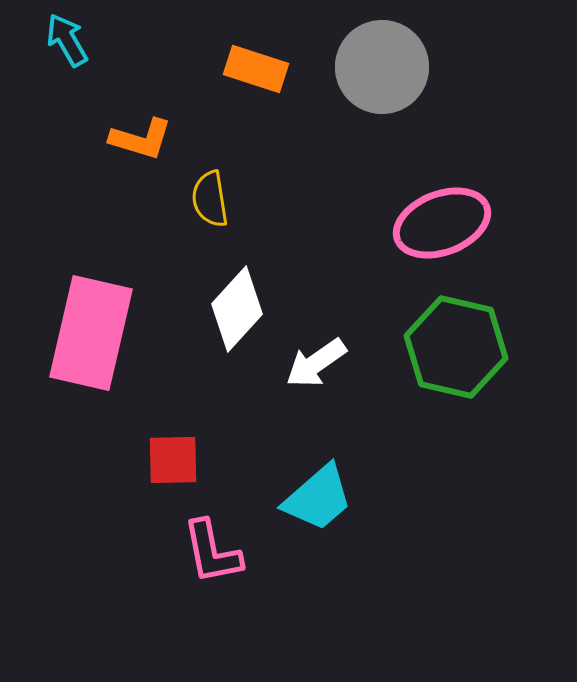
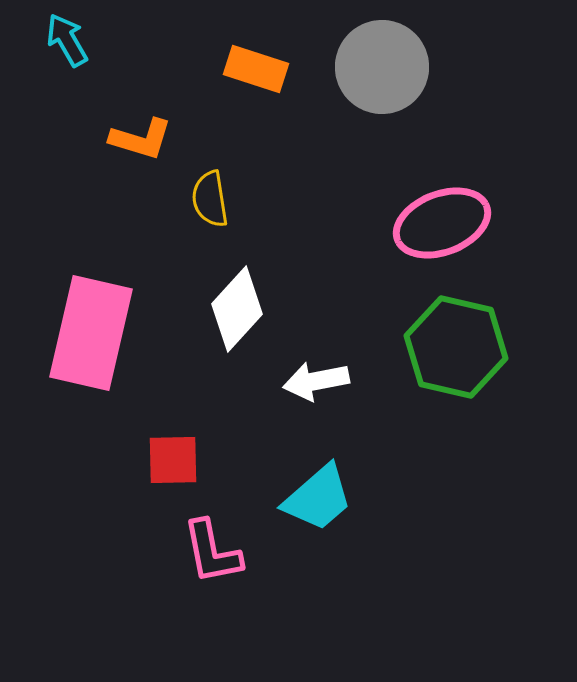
white arrow: moved 18 px down; rotated 24 degrees clockwise
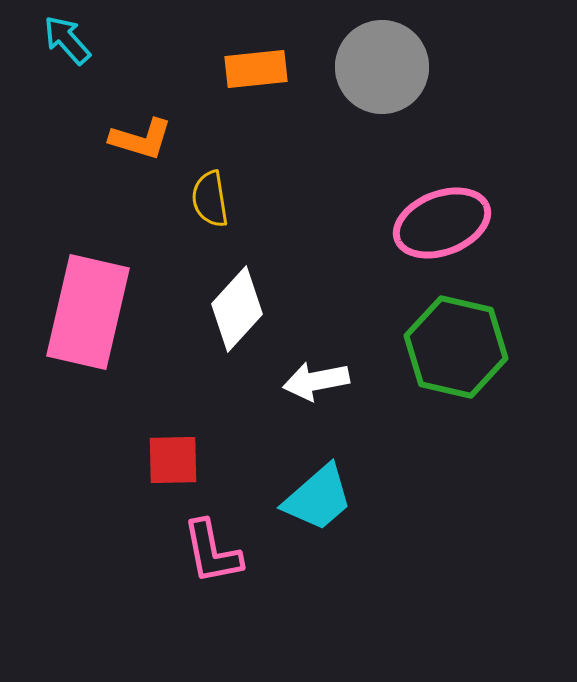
cyan arrow: rotated 12 degrees counterclockwise
orange rectangle: rotated 24 degrees counterclockwise
pink rectangle: moved 3 px left, 21 px up
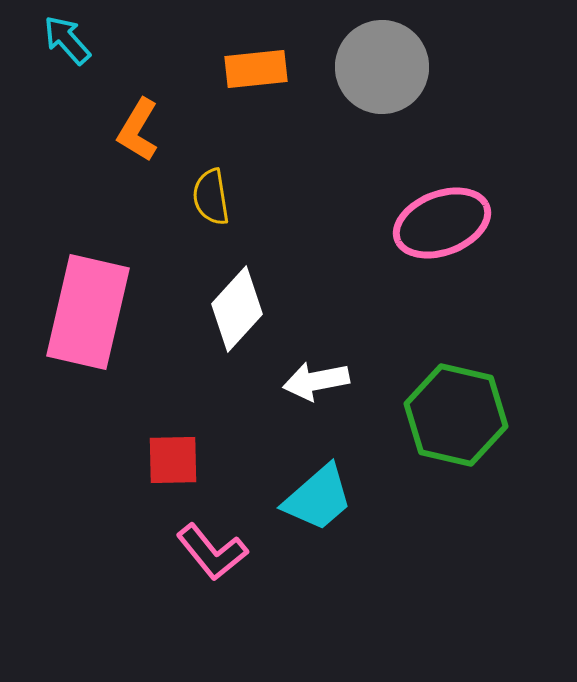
orange L-shape: moved 3 px left, 9 px up; rotated 104 degrees clockwise
yellow semicircle: moved 1 px right, 2 px up
green hexagon: moved 68 px down
pink L-shape: rotated 28 degrees counterclockwise
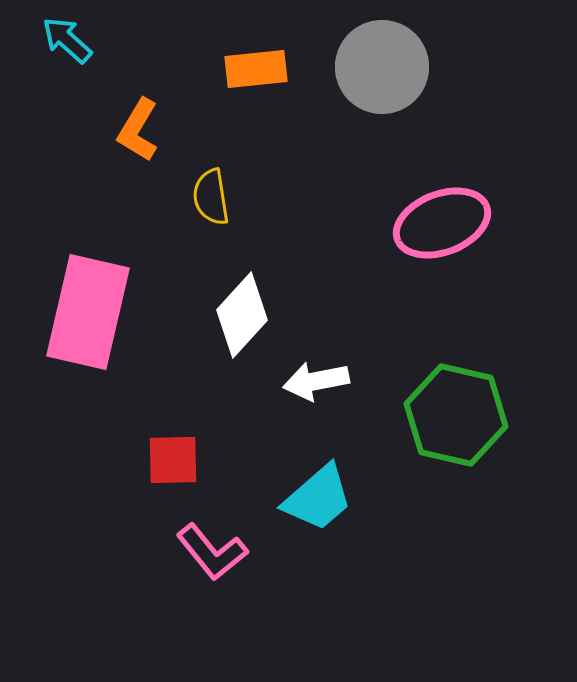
cyan arrow: rotated 6 degrees counterclockwise
white diamond: moved 5 px right, 6 px down
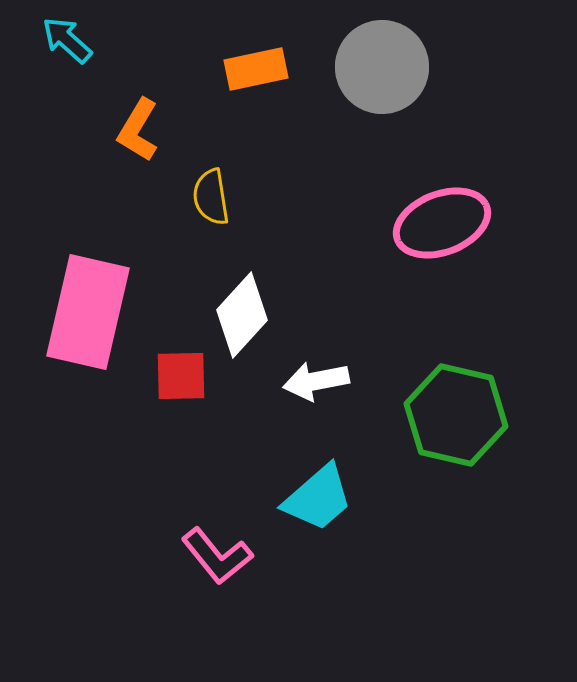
orange rectangle: rotated 6 degrees counterclockwise
red square: moved 8 px right, 84 px up
pink L-shape: moved 5 px right, 4 px down
